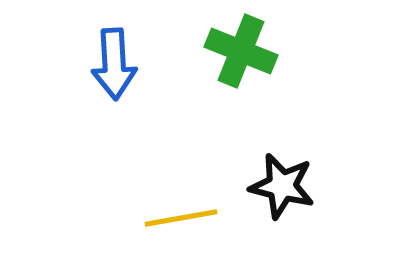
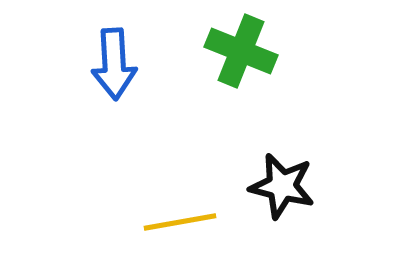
yellow line: moved 1 px left, 4 px down
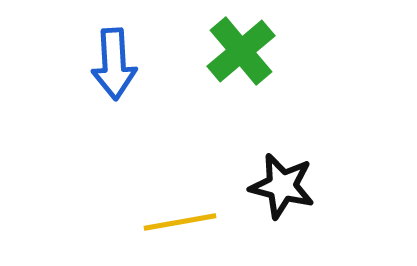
green cross: rotated 28 degrees clockwise
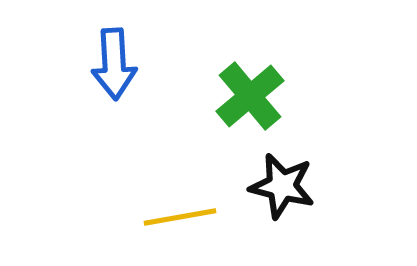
green cross: moved 9 px right, 45 px down
yellow line: moved 5 px up
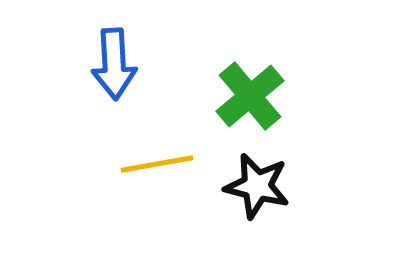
black star: moved 25 px left
yellow line: moved 23 px left, 53 px up
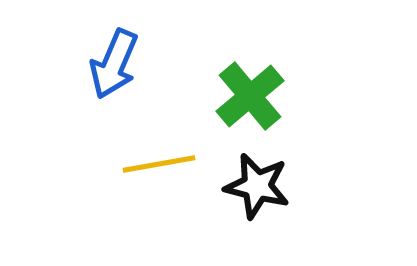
blue arrow: rotated 26 degrees clockwise
yellow line: moved 2 px right
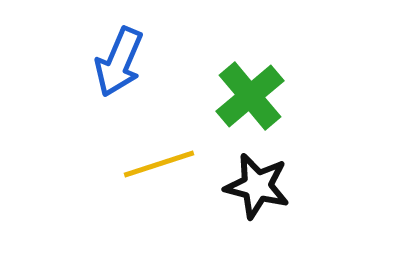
blue arrow: moved 5 px right, 2 px up
yellow line: rotated 8 degrees counterclockwise
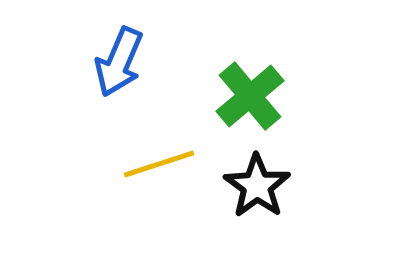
black star: rotated 22 degrees clockwise
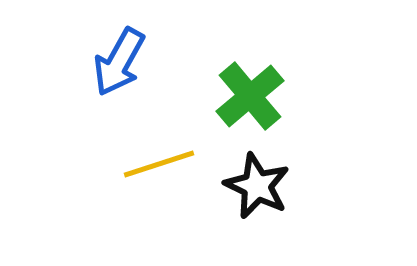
blue arrow: rotated 6 degrees clockwise
black star: rotated 10 degrees counterclockwise
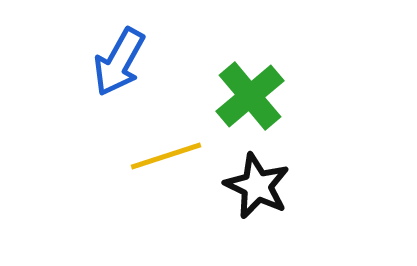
yellow line: moved 7 px right, 8 px up
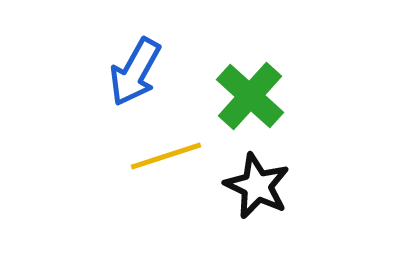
blue arrow: moved 16 px right, 10 px down
green cross: rotated 8 degrees counterclockwise
